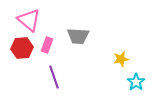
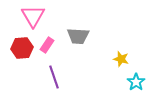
pink triangle: moved 4 px right, 4 px up; rotated 20 degrees clockwise
pink rectangle: rotated 14 degrees clockwise
yellow star: rotated 28 degrees clockwise
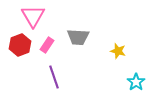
gray trapezoid: moved 1 px down
red hexagon: moved 2 px left, 3 px up; rotated 15 degrees counterclockwise
yellow star: moved 3 px left, 8 px up
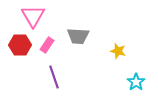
gray trapezoid: moved 1 px up
red hexagon: rotated 20 degrees clockwise
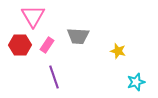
cyan star: rotated 18 degrees clockwise
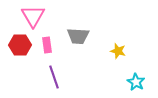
pink rectangle: rotated 42 degrees counterclockwise
cyan star: rotated 24 degrees counterclockwise
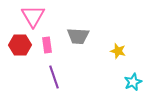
cyan star: moved 3 px left; rotated 18 degrees clockwise
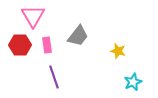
gray trapezoid: rotated 55 degrees counterclockwise
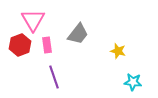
pink triangle: moved 4 px down
gray trapezoid: moved 2 px up
red hexagon: rotated 20 degrees counterclockwise
cyan star: rotated 30 degrees clockwise
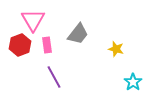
yellow star: moved 2 px left, 2 px up
purple line: rotated 10 degrees counterclockwise
cyan star: rotated 30 degrees clockwise
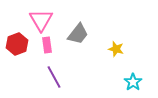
pink triangle: moved 8 px right
red hexagon: moved 3 px left, 1 px up
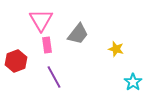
red hexagon: moved 1 px left, 17 px down
